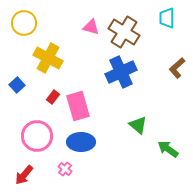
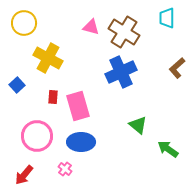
red rectangle: rotated 32 degrees counterclockwise
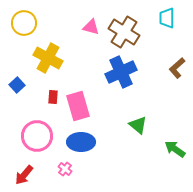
green arrow: moved 7 px right
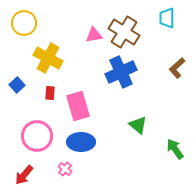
pink triangle: moved 3 px right, 8 px down; rotated 24 degrees counterclockwise
red rectangle: moved 3 px left, 4 px up
green arrow: rotated 20 degrees clockwise
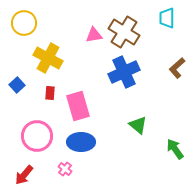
blue cross: moved 3 px right
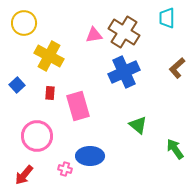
yellow cross: moved 1 px right, 2 px up
blue ellipse: moved 9 px right, 14 px down
pink cross: rotated 24 degrees counterclockwise
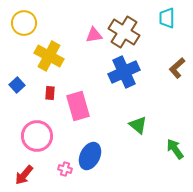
blue ellipse: rotated 64 degrees counterclockwise
